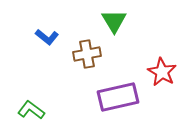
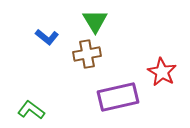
green triangle: moved 19 px left
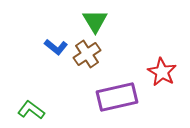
blue L-shape: moved 9 px right, 10 px down
brown cross: rotated 24 degrees counterclockwise
purple rectangle: moved 1 px left
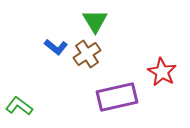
green L-shape: moved 12 px left, 4 px up
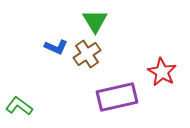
blue L-shape: rotated 15 degrees counterclockwise
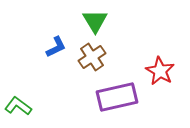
blue L-shape: rotated 50 degrees counterclockwise
brown cross: moved 5 px right, 3 px down
red star: moved 2 px left, 1 px up
green L-shape: moved 1 px left
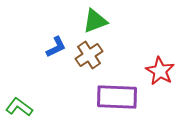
green triangle: rotated 40 degrees clockwise
brown cross: moved 3 px left, 2 px up
purple rectangle: rotated 15 degrees clockwise
green L-shape: moved 1 px right, 1 px down
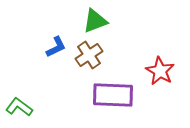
purple rectangle: moved 4 px left, 2 px up
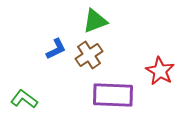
blue L-shape: moved 2 px down
green L-shape: moved 5 px right, 8 px up
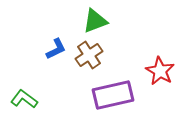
purple rectangle: rotated 15 degrees counterclockwise
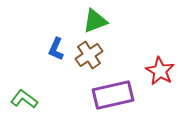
blue L-shape: rotated 140 degrees clockwise
